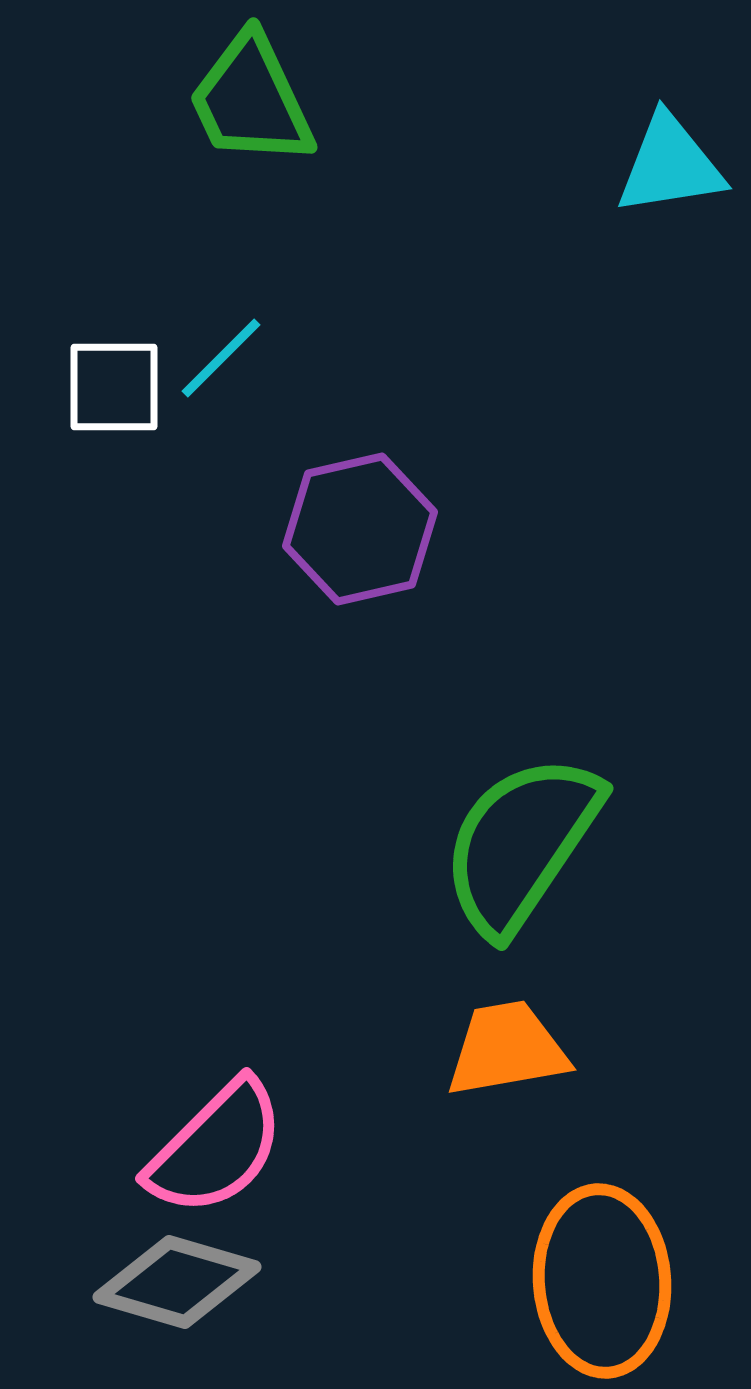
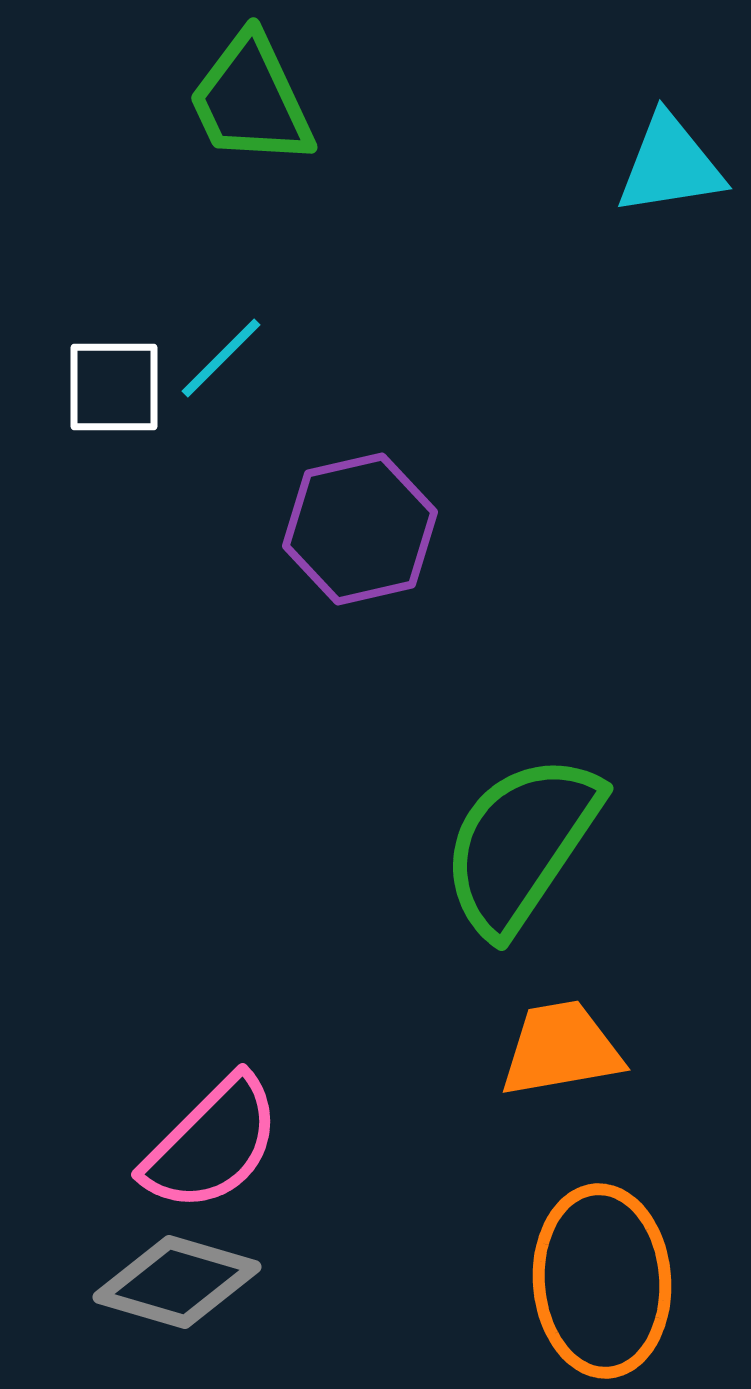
orange trapezoid: moved 54 px right
pink semicircle: moved 4 px left, 4 px up
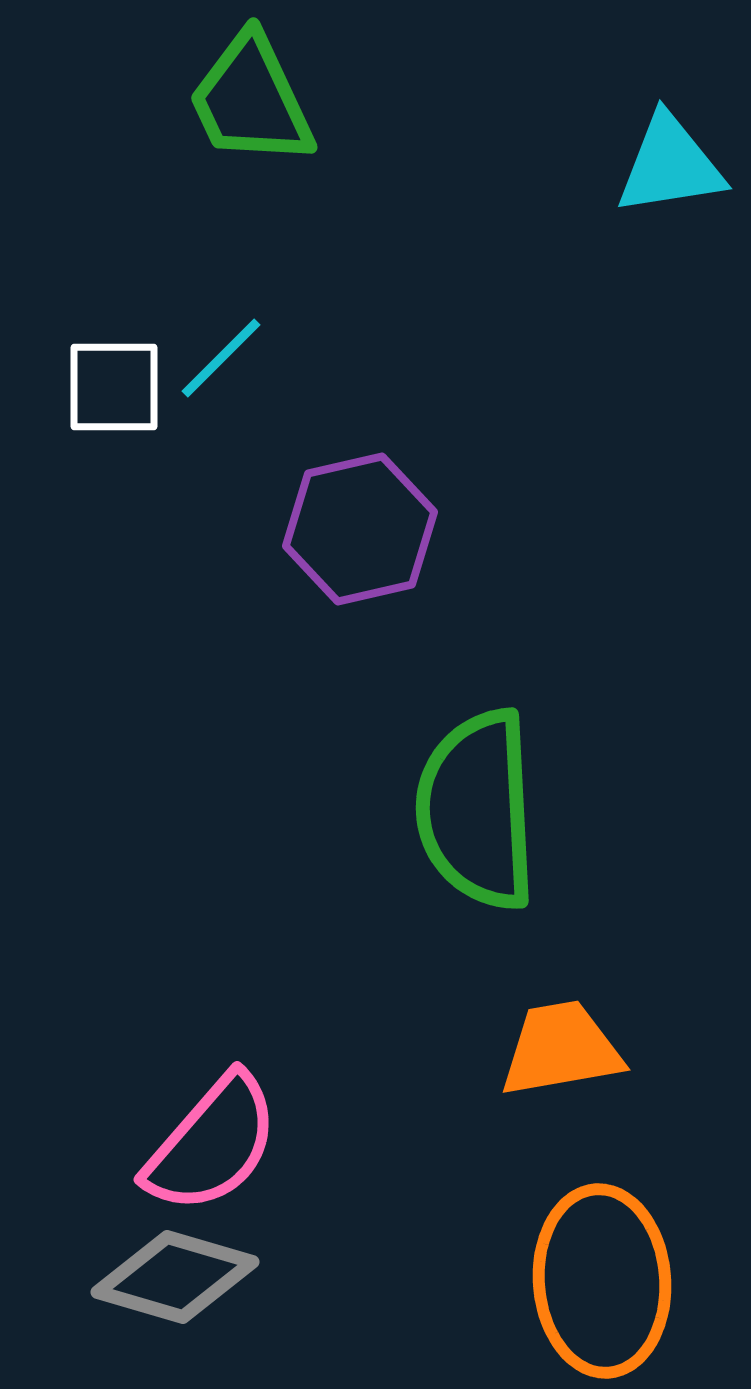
green semicircle: moved 44 px left, 34 px up; rotated 37 degrees counterclockwise
pink semicircle: rotated 4 degrees counterclockwise
gray diamond: moved 2 px left, 5 px up
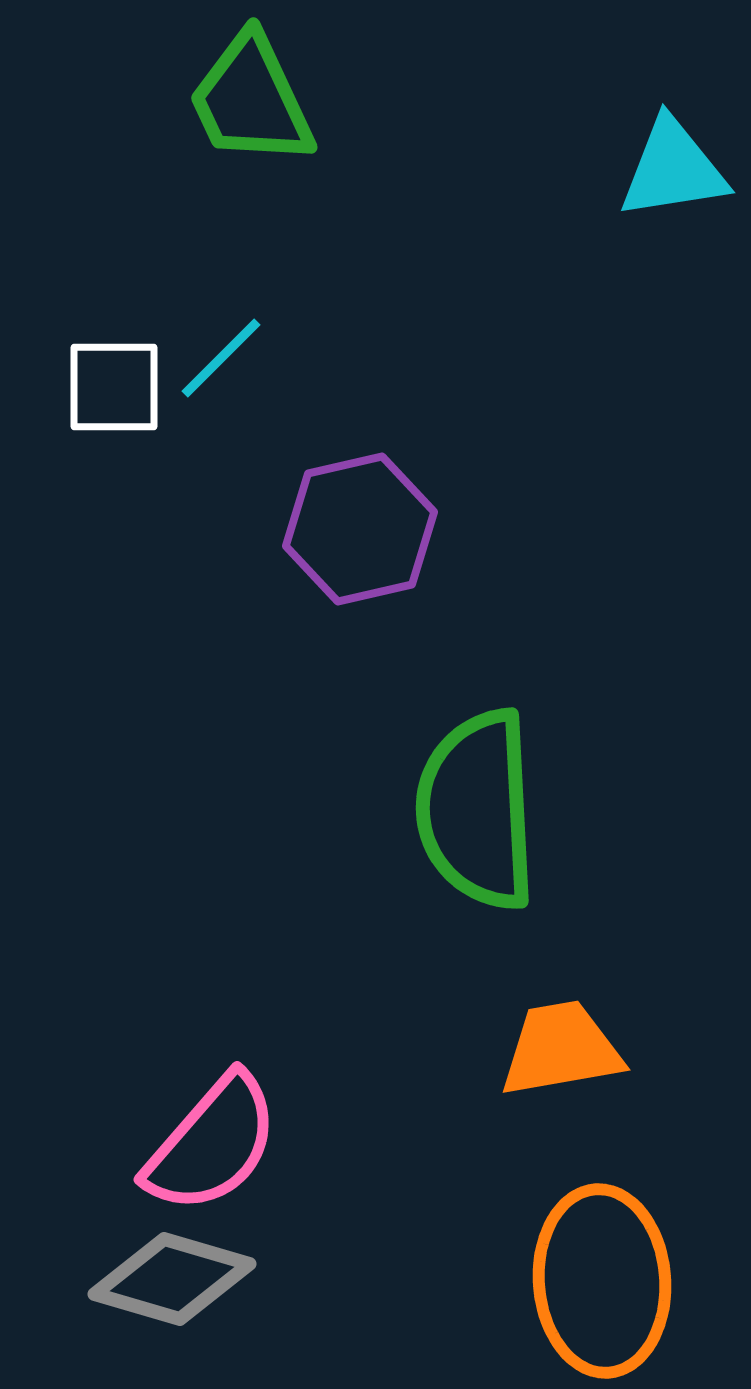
cyan triangle: moved 3 px right, 4 px down
gray diamond: moved 3 px left, 2 px down
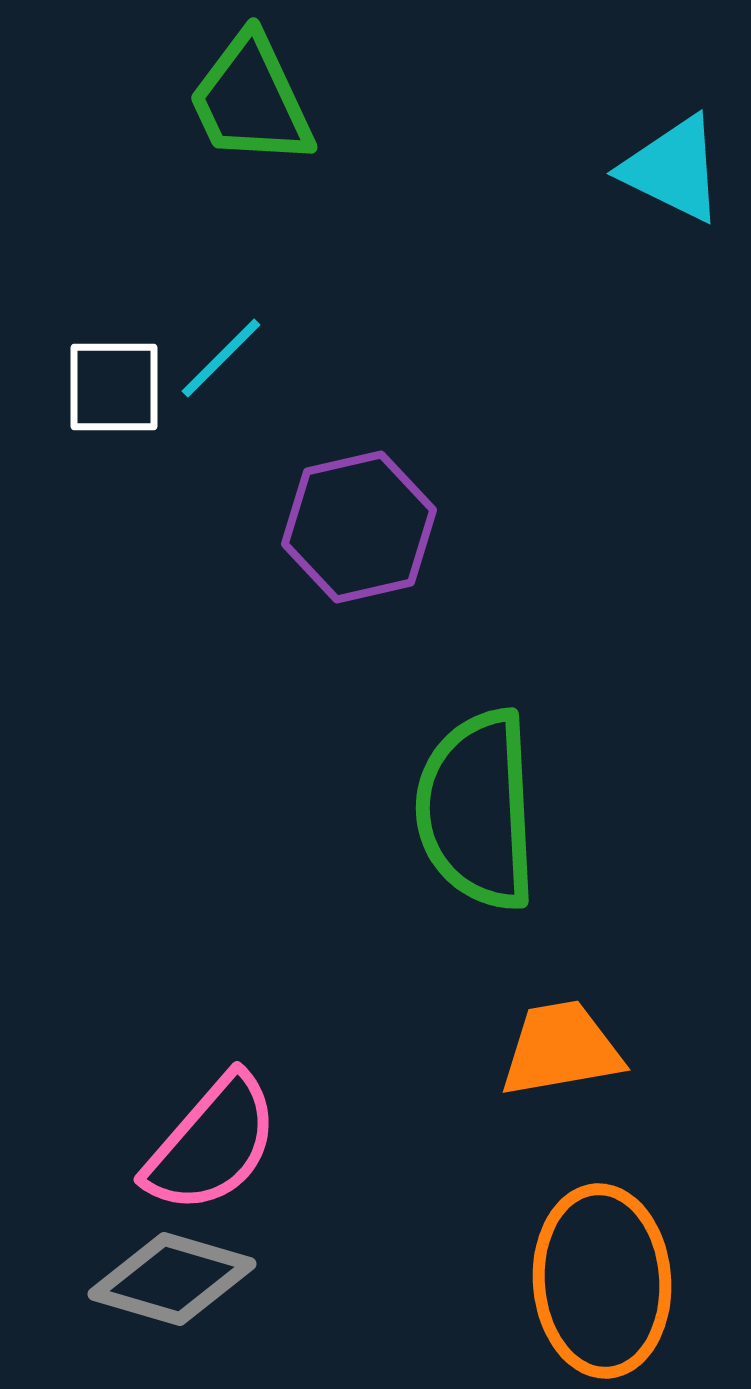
cyan triangle: rotated 35 degrees clockwise
purple hexagon: moved 1 px left, 2 px up
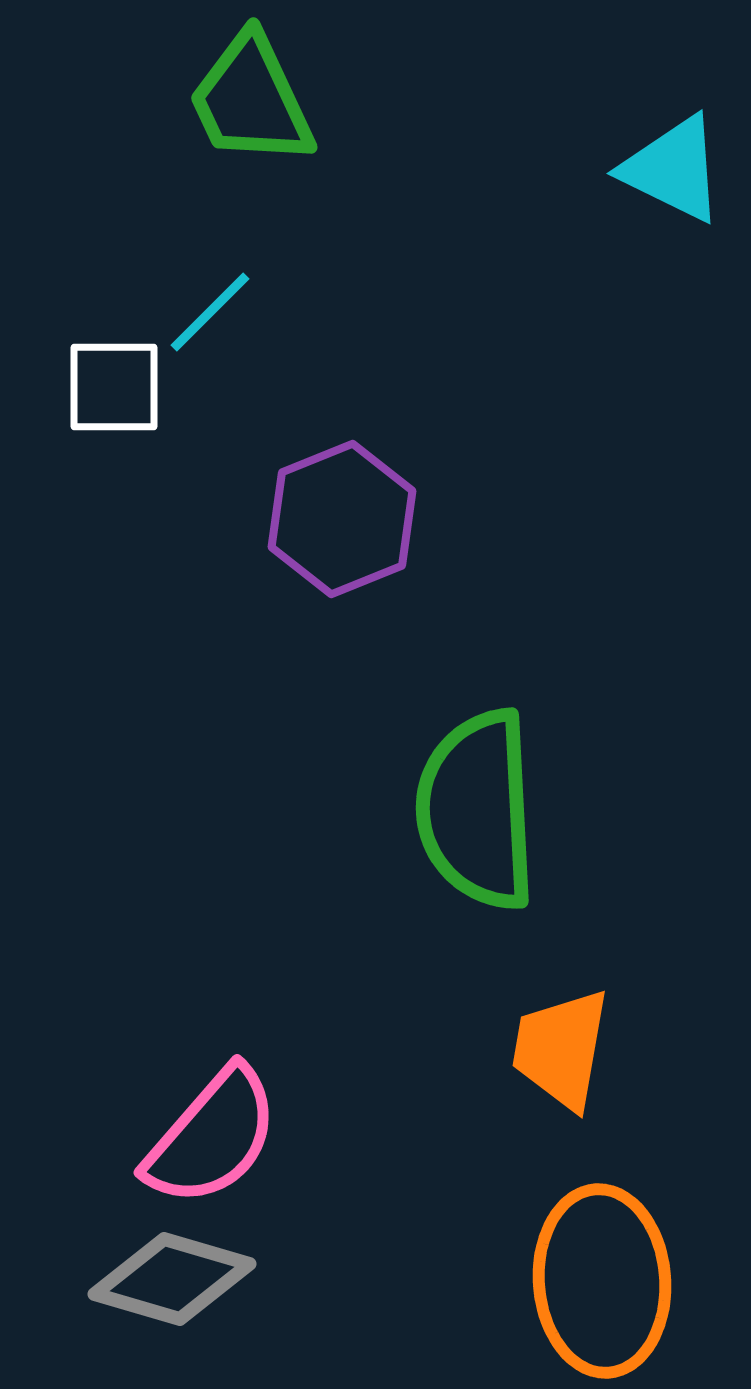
cyan line: moved 11 px left, 46 px up
purple hexagon: moved 17 px left, 8 px up; rotated 9 degrees counterclockwise
orange trapezoid: rotated 70 degrees counterclockwise
pink semicircle: moved 7 px up
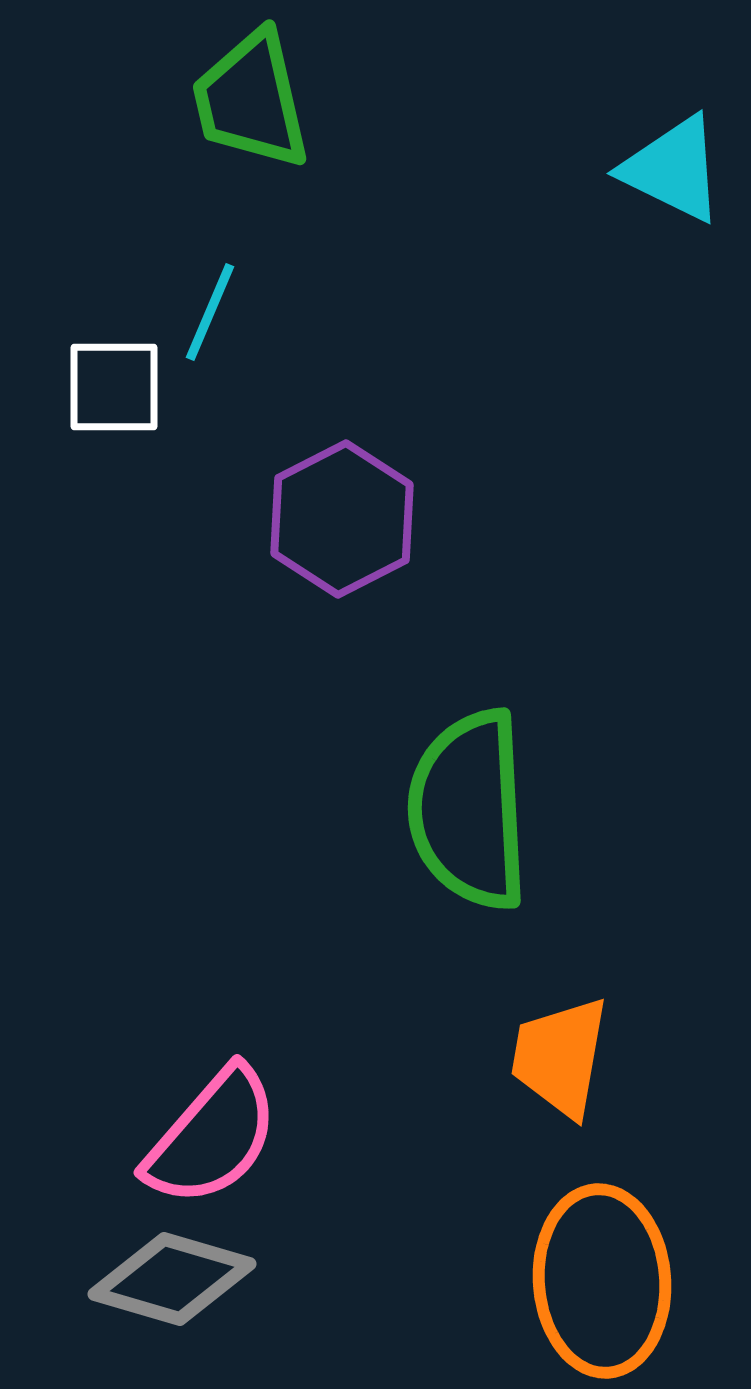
green trapezoid: rotated 12 degrees clockwise
cyan line: rotated 22 degrees counterclockwise
purple hexagon: rotated 5 degrees counterclockwise
green semicircle: moved 8 px left
orange trapezoid: moved 1 px left, 8 px down
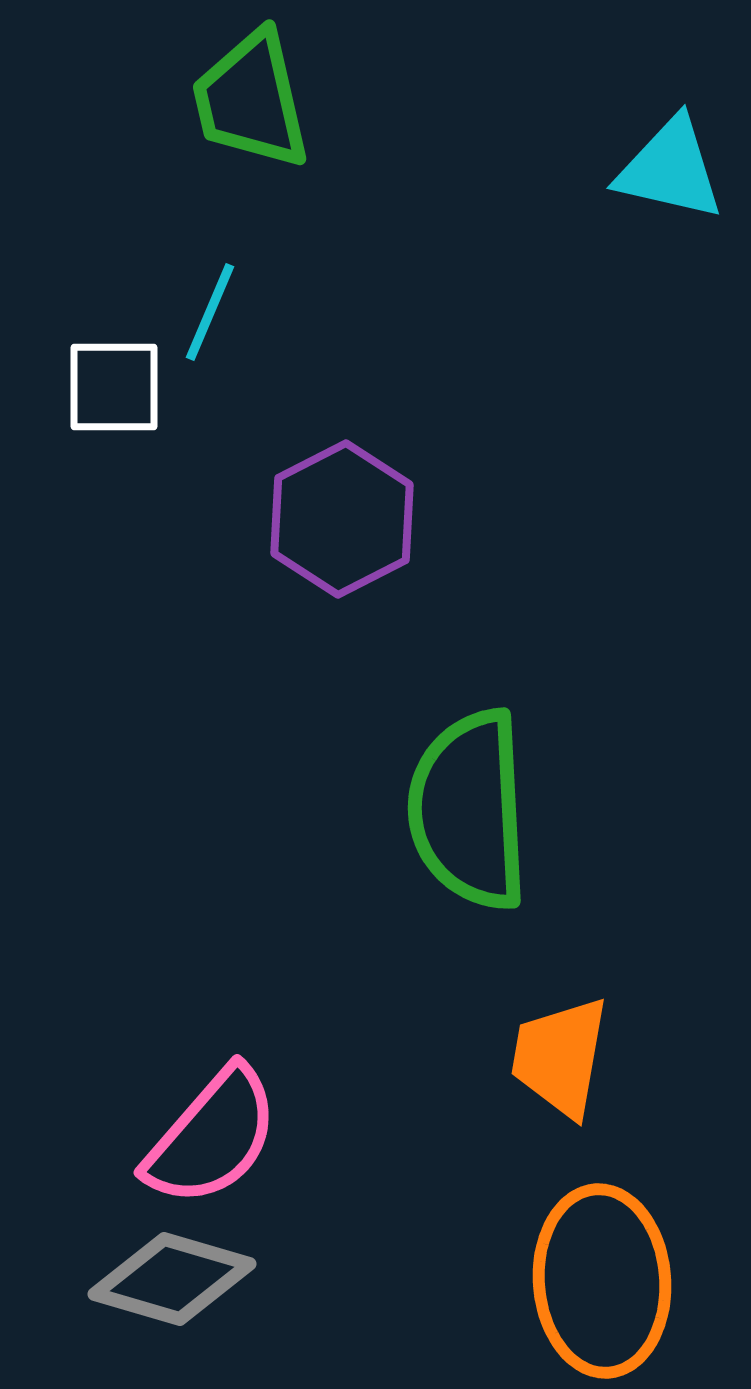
cyan triangle: moved 3 px left; rotated 13 degrees counterclockwise
